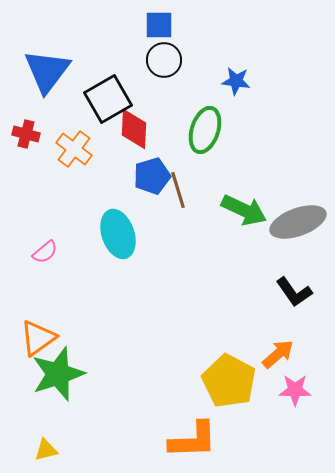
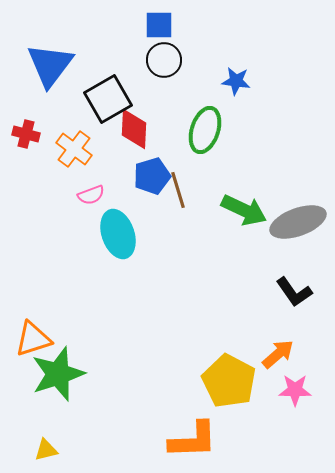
blue triangle: moved 3 px right, 6 px up
pink semicircle: moved 46 px right, 57 px up; rotated 20 degrees clockwise
orange triangle: moved 5 px left, 1 px down; rotated 18 degrees clockwise
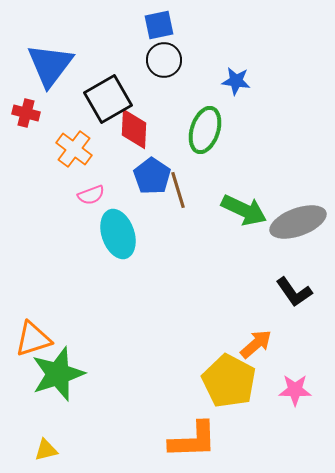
blue square: rotated 12 degrees counterclockwise
red cross: moved 21 px up
blue pentagon: rotated 21 degrees counterclockwise
orange arrow: moved 22 px left, 10 px up
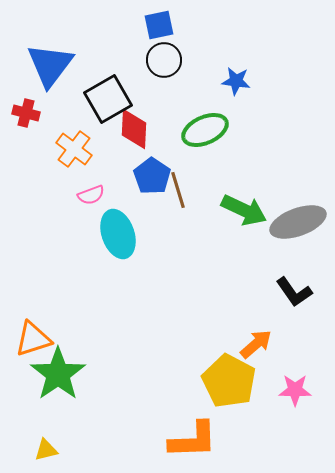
green ellipse: rotated 48 degrees clockwise
green star: rotated 16 degrees counterclockwise
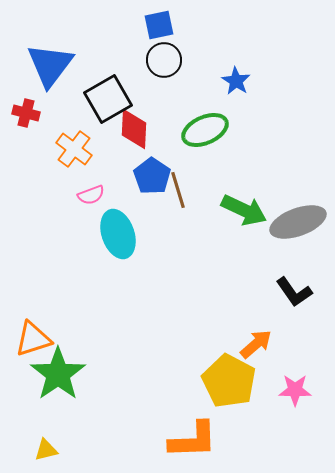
blue star: rotated 24 degrees clockwise
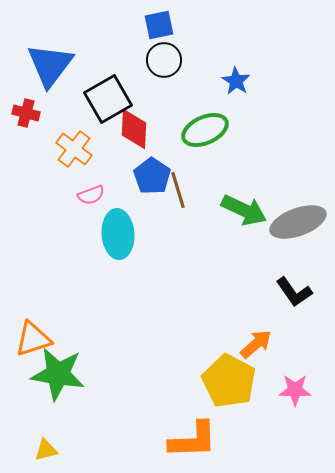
cyan ellipse: rotated 15 degrees clockwise
green star: rotated 28 degrees counterclockwise
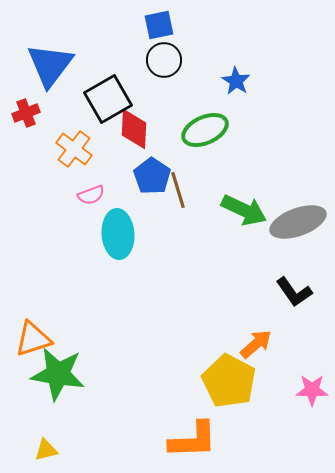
red cross: rotated 36 degrees counterclockwise
pink star: moved 17 px right
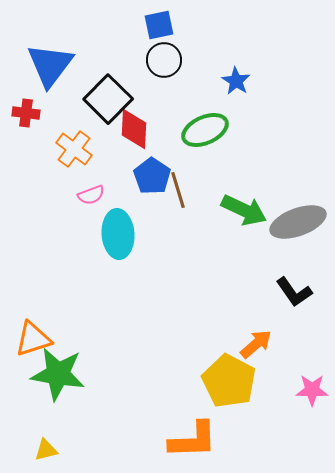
black square: rotated 15 degrees counterclockwise
red cross: rotated 28 degrees clockwise
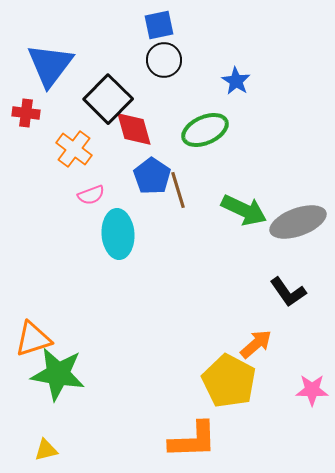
red diamond: rotated 18 degrees counterclockwise
black L-shape: moved 6 px left
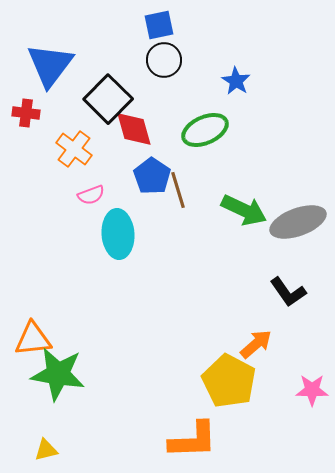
orange triangle: rotated 12 degrees clockwise
